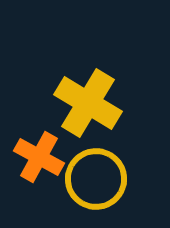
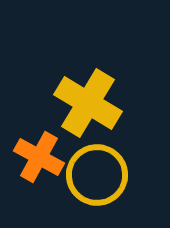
yellow circle: moved 1 px right, 4 px up
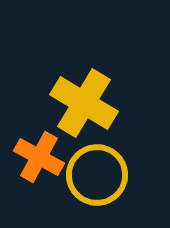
yellow cross: moved 4 px left
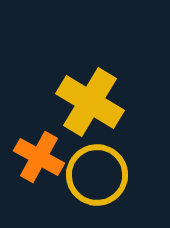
yellow cross: moved 6 px right, 1 px up
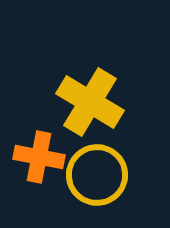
orange cross: rotated 18 degrees counterclockwise
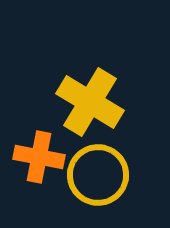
yellow circle: moved 1 px right
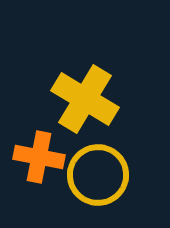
yellow cross: moved 5 px left, 3 px up
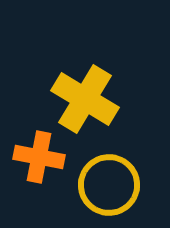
yellow circle: moved 11 px right, 10 px down
